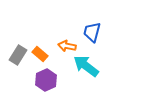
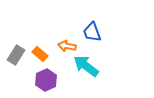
blue trapezoid: rotated 35 degrees counterclockwise
gray rectangle: moved 2 px left
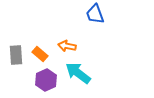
blue trapezoid: moved 3 px right, 18 px up
gray rectangle: rotated 36 degrees counterclockwise
cyan arrow: moved 8 px left, 7 px down
